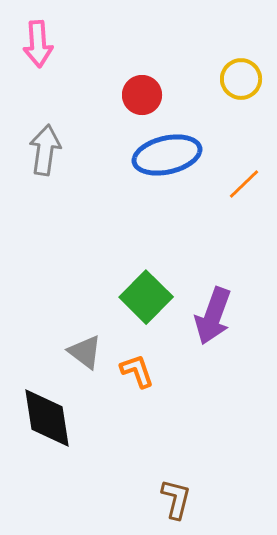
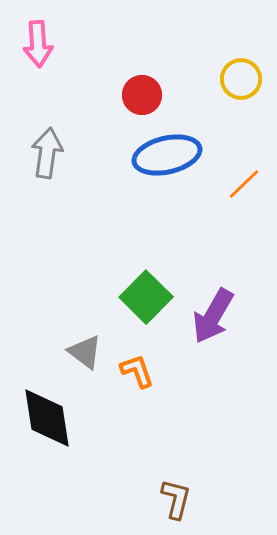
gray arrow: moved 2 px right, 3 px down
purple arrow: rotated 10 degrees clockwise
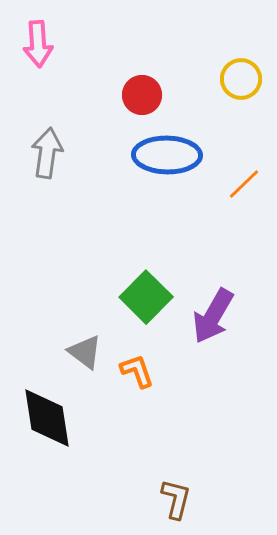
blue ellipse: rotated 14 degrees clockwise
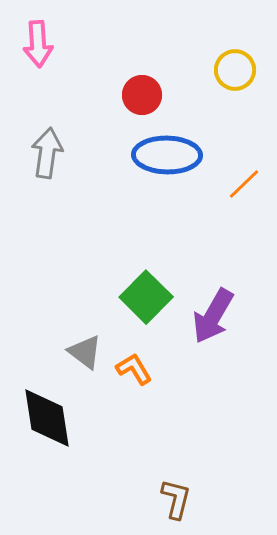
yellow circle: moved 6 px left, 9 px up
orange L-shape: moved 3 px left, 2 px up; rotated 12 degrees counterclockwise
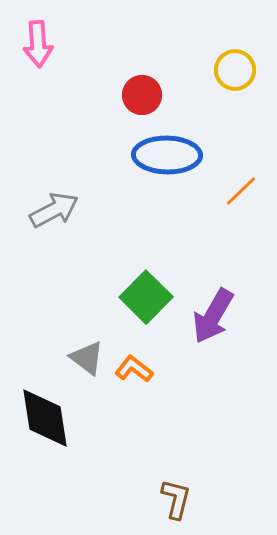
gray arrow: moved 7 px right, 57 px down; rotated 54 degrees clockwise
orange line: moved 3 px left, 7 px down
gray triangle: moved 2 px right, 6 px down
orange L-shape: rotated 21 degrees counterclockwise
black diamond: moved 2 px left
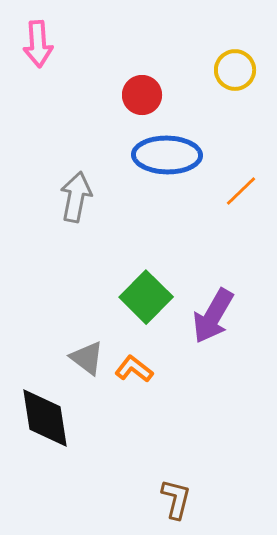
gray arrow: moved 22 px right, 13 px up; rotated 51 degrees counterclockwise
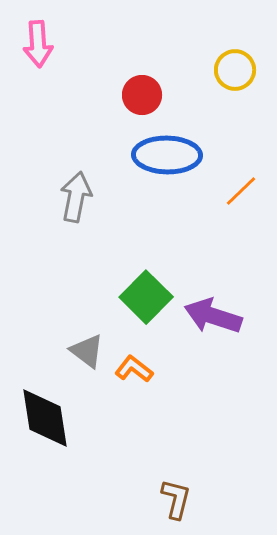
purple arrow: rotated 78 degrees clockwise
gray triangle: moved 7 px up
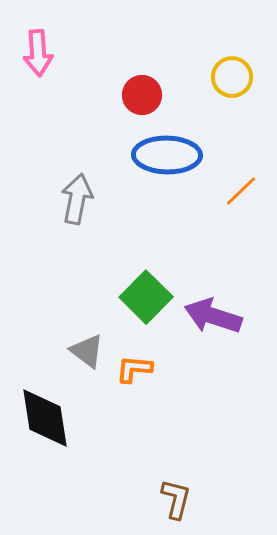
pink arrow: moved 9 px down
yellow circle: moved 3 px left, 7 px down
gray arrow: moved 1 px right, 2 px down
orange L-shape: rotated 33 degrees counterclockwise
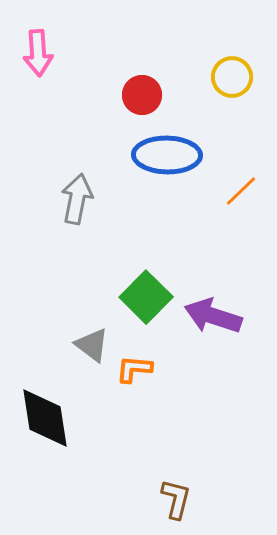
gray triangle: moved 5 px right, 6 px up
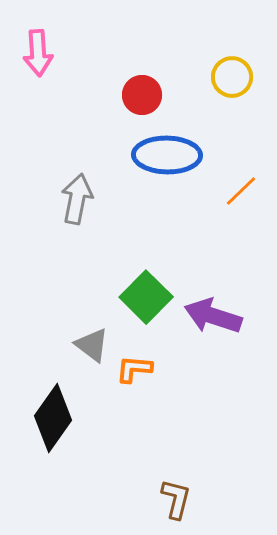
black diamond: moved 8 px right; rotated 44 degrees clockwise
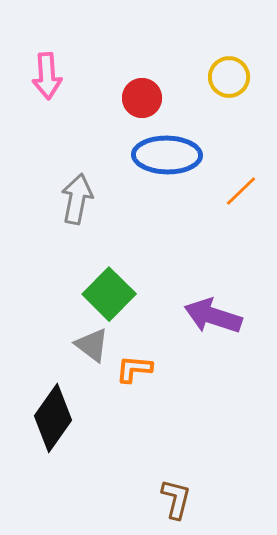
pink arrow: moved 9 px right, 23 px down
yellow circle: moved 3 px left
red circle: moved 3 px down
green square: moved 37 px left, 3 px up
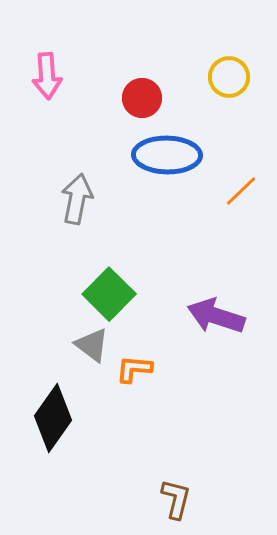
purple arrow: moved 3 px right
